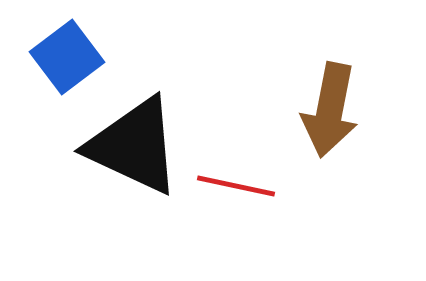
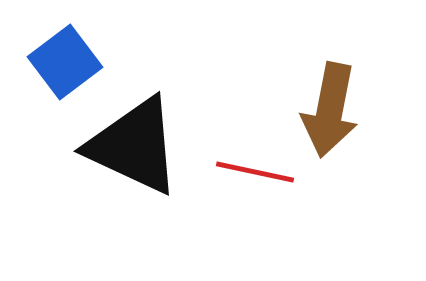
blue square: moved 2 px left, 5 px down
red line: moved 19 px right, 14 px up
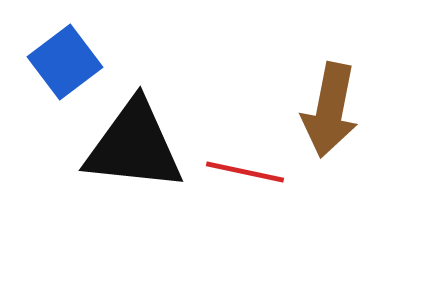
black triangle: rotated 19 degrees counterclockwise
red line: moved 10 px left
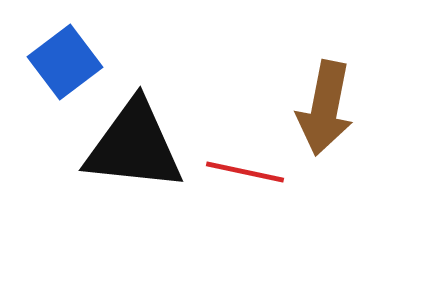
brown arrow: moved 5 px left, 2 px up
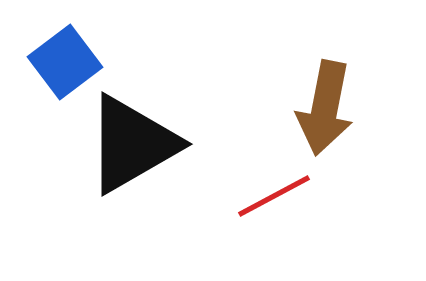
black triangle: moved 2 px left, 2 px up; rotated 36 degrees counterclockwise
red line: moved 29 px right, 24 px down; rotated 40 degrees counterclockwise
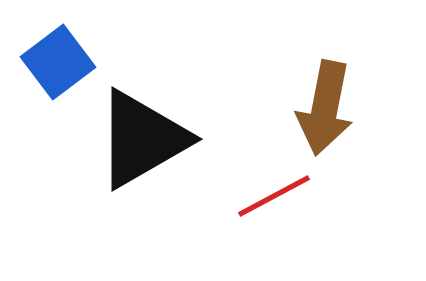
blue square: moved 7 px left
black triangle: moved 10 px right, 5 px up
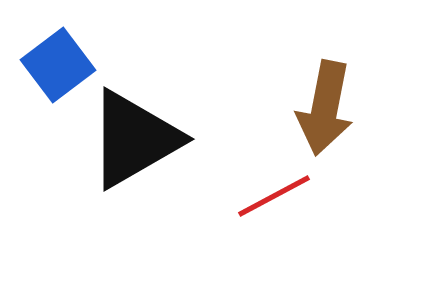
blue square: moved 3 px down
black triangle: moved 8 px left
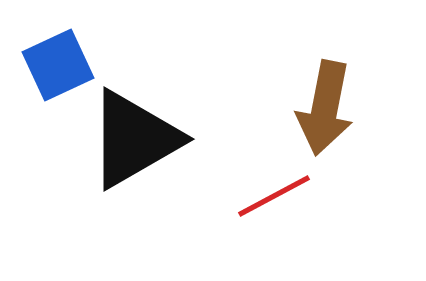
blue square: rotated 12 degrees clockwise
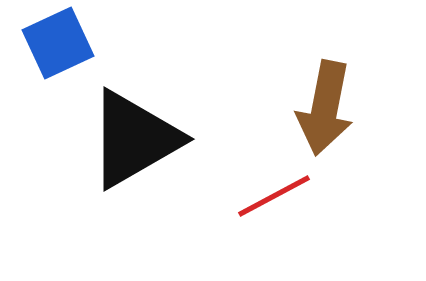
blue square: moved 22 px up
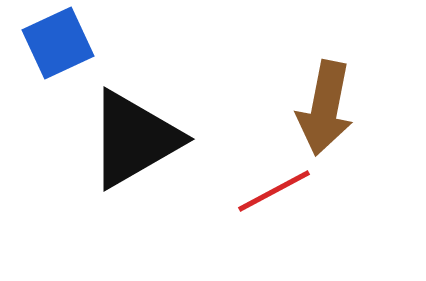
red line: moved 5 px up
